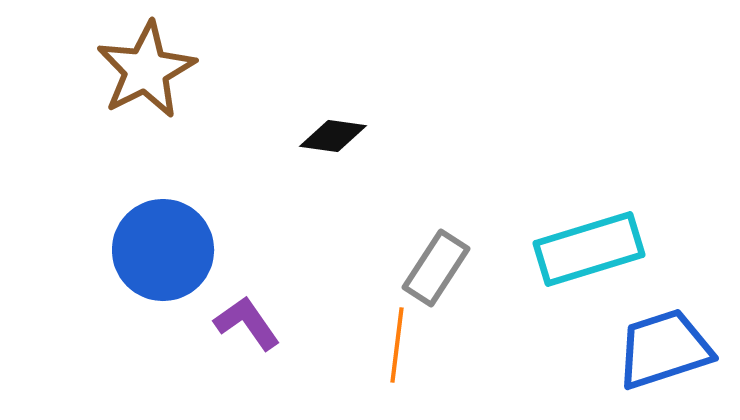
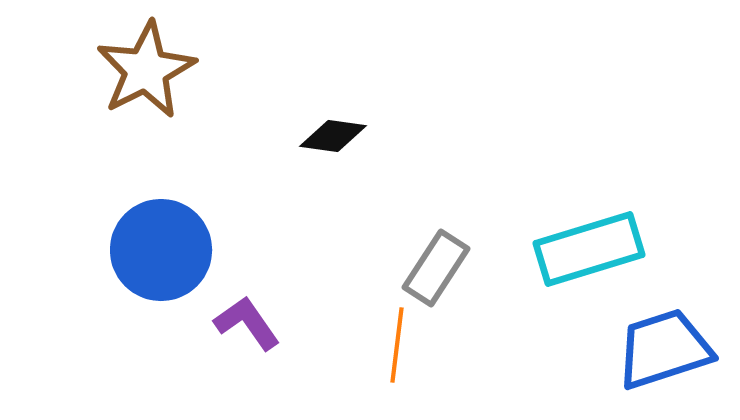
blue circle: moved 2 px left
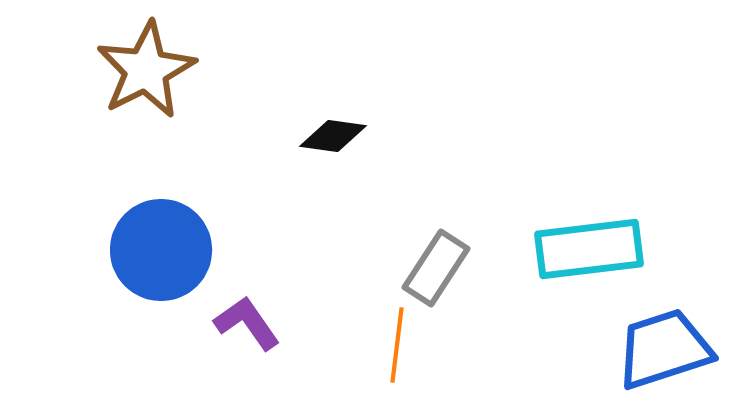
cyan rectangle: rotated 10 degrees clockwise
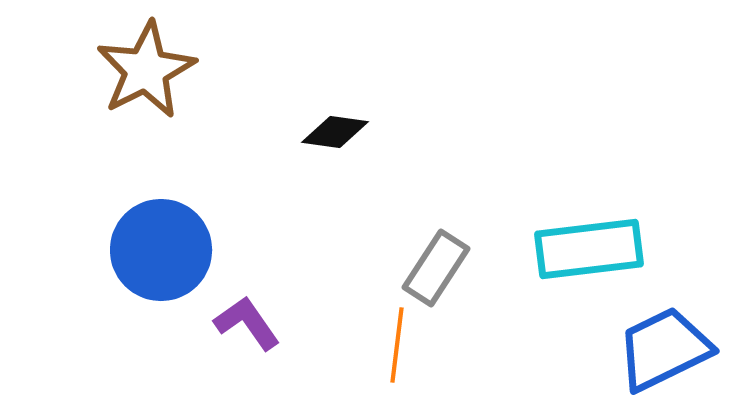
black diamond: moved 2 px right, 4 px up
blue trapezoid: rotated 8 degrees counterclockwise
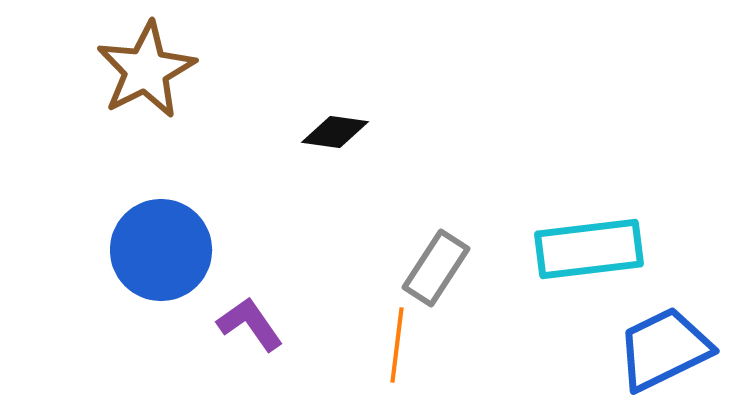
purple L-shape: moved 3 px right, 1 px down
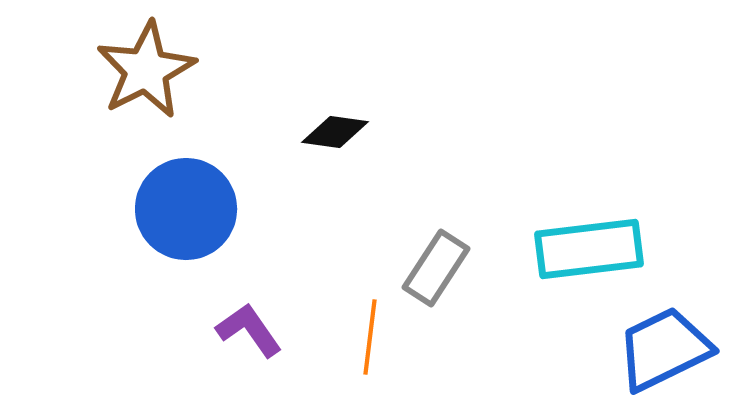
blue circle: moved 25 px right, 41 px up
purple L-shape: moved 1 px left, 6 px down
orange line: moved 27 px left, 8 px up
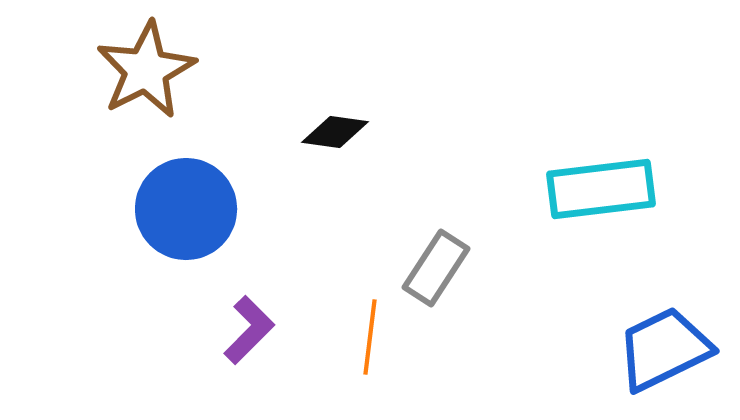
cyan rectangle: moved 12 px right, 60 px up
purple L-shape: rotated 80 degrees clockwise
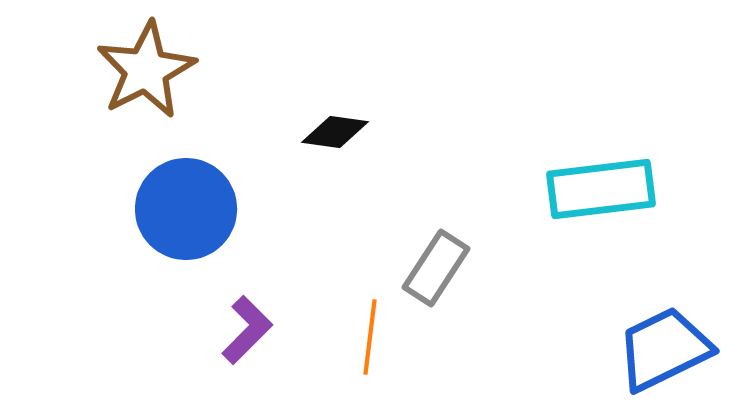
purple L-shape: moved 2 px left
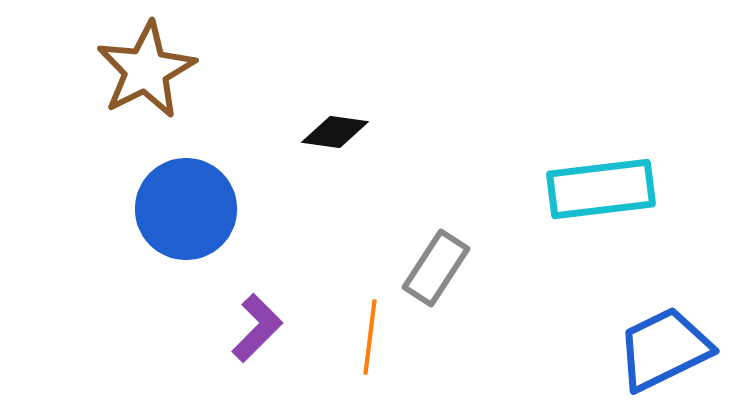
purple L-shape: moved 10 px right, 2 px up
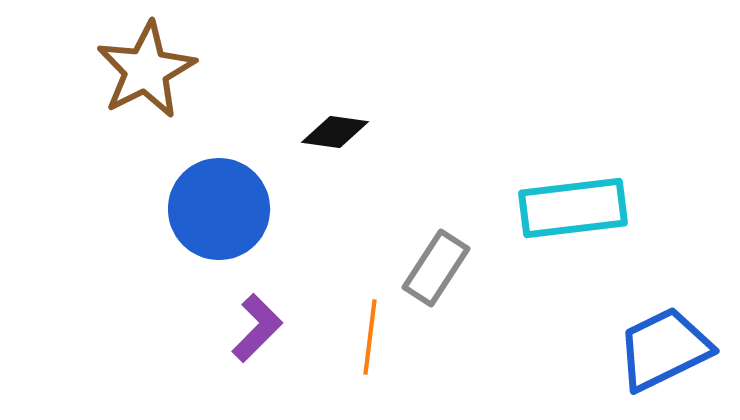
cyan rectangle: moved 28 px left, 19 px down
blue circle: moved 33 px right
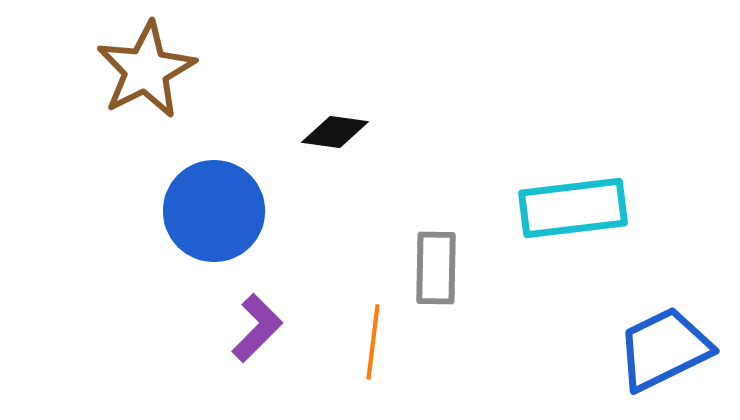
blue circle: moved 5 px left, 2 px down
gray rectangle: rotated 32 degrees counterclockwise
orange line: moved 3 px right, 5 px down
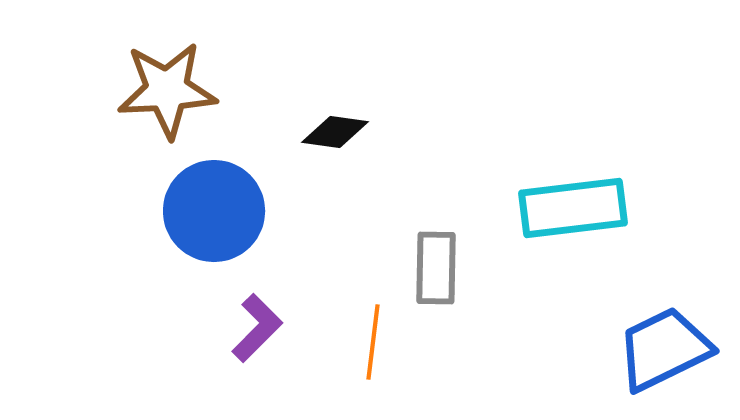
brown star: moved 21 px right, 20 px down; rotated 24 degrees clockwise
